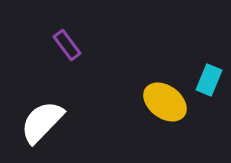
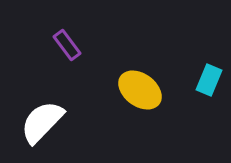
yellow ellipse: moved 25 px left, 12 px up
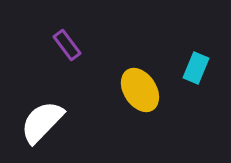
cyan rectangle: moved 13 px left, 12 px up
yellow ellipse: rotated 21 degrees clockwise
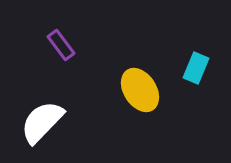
purple rectangle: moved 6 px left
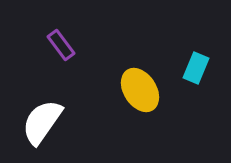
white semicircle: rotated 9 degrees counterclockwise
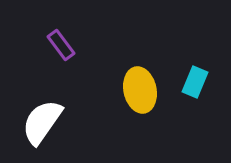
cyan rectangle: moved 1 px left, 14 px down
yellow ellipse: rotated 21 degrees clockwise
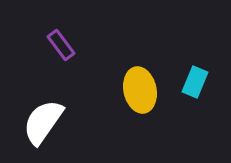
white semicircle: moved 1 px right
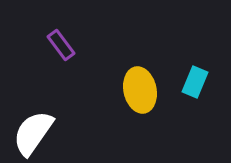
white semicircle: moved 10 px left, 11 px down
